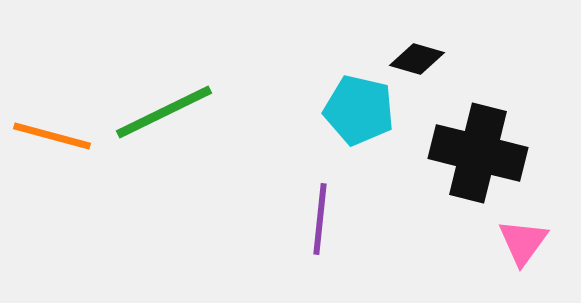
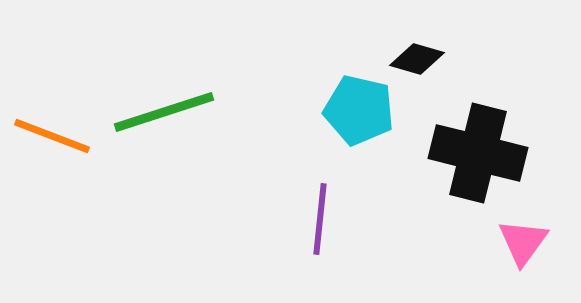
green line: rotated 8 degrees clockwise
orange line: rotated 6 degrees clockwise
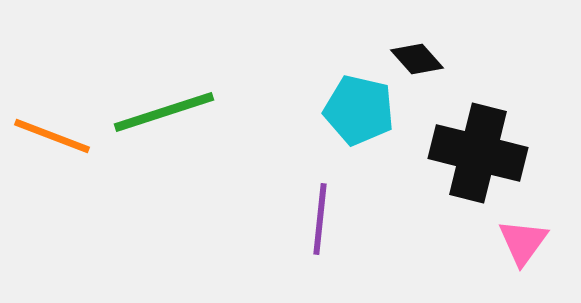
black diamond: rotated 32 degrees clockwise
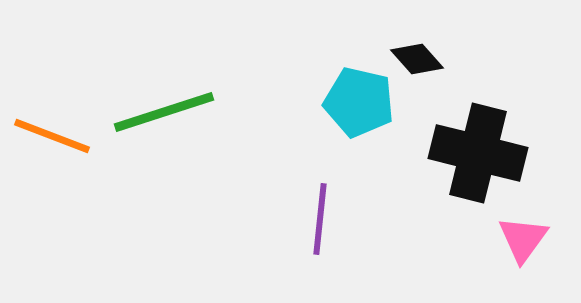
cyan pentagon: moved 8 px up
pink triangle: moved 3 px up
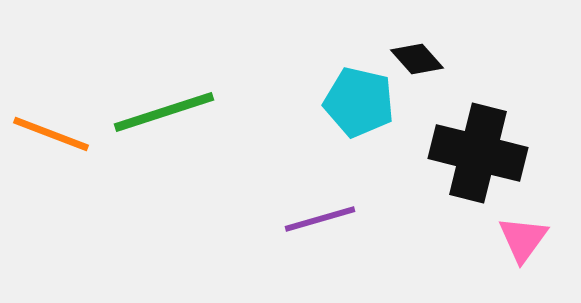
orange line: moved 1 px left, 2 px up
purple line: rotated 68 degrees clockwise
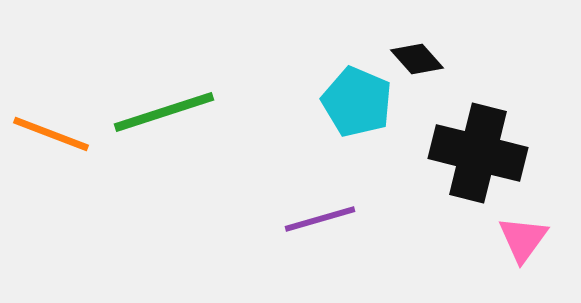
cyan pentagon: moved 2 px left; rotated 10 degrees clockwise
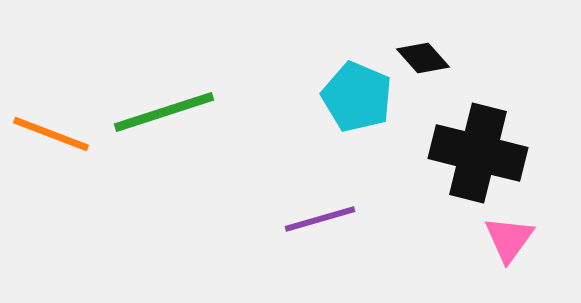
black diamond: moved 6 px right, 1 px up
cyan pentagon: moved 5 px up
pink triangle: moved 14 px left
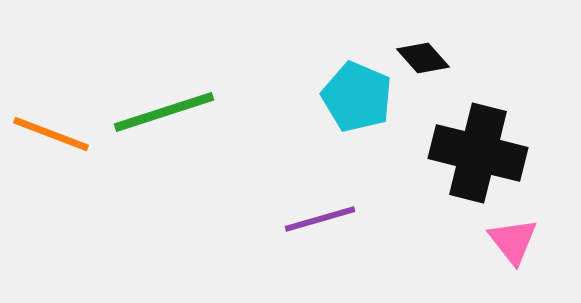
pink triangle: moved 4 px right, 2 px down; rotated 14 degrees counterclockwise
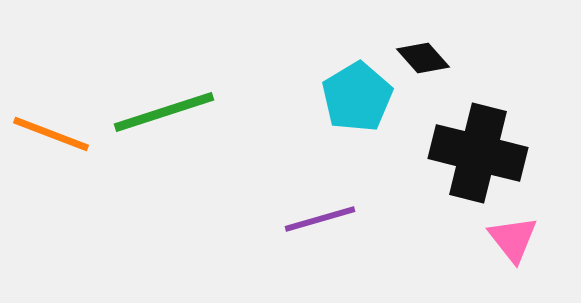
cyan pentagon: rotated 18 degrees clockwise
pink triangle: moved 2 px up
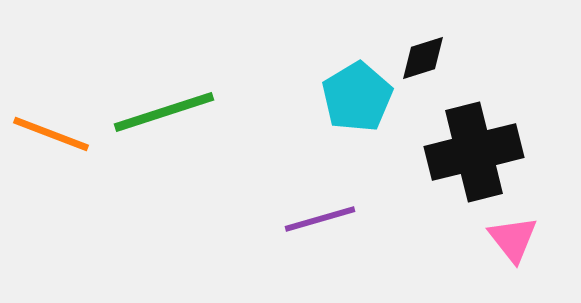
black diamond: rotated 66 degrees counterclockwise
black cross: moved 4 px left, 1 px up; rotated 28 degrees counterclockwise
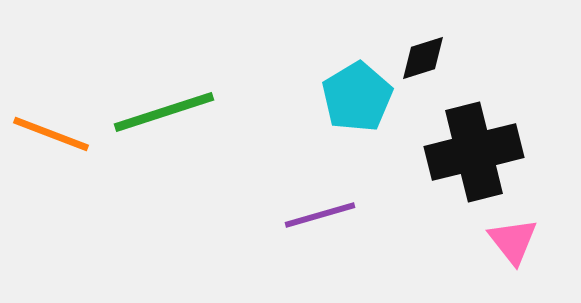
purple line: moved 4 px up
pink triangle: moved 2 px down
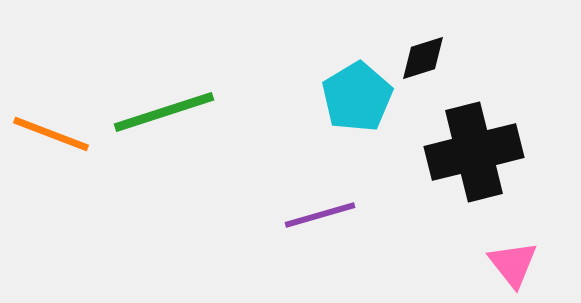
pink triangle: moved 23 px down
